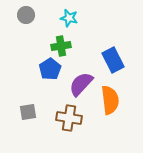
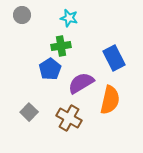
gray circle: moved 4 px left
blue rectangle: moved 1 px right, 2 px up
purple semicircle: moved 1 px up; rotated 16 degrees clockwise
orange semicircle: rotated 20 degrees clockwise
gray square: moved 1 px right; rotated 36 degrees counterclockwise
brown cross: rotated 20 degrees clockwise
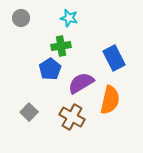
gray circle: moved 1 px left, 3 px down
brown cross: moved 3 px right, 1 px up
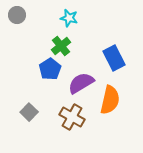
gray circle: moved 4 px left, 3 px up
green cross: rotated 30 degrees counterclockwise
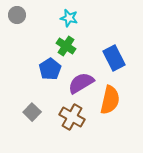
green cross: moved 5 px right; rotated 18 degrees counterclockwise
gray square: moved 3 px right
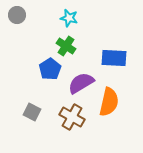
blue rectangle: rotated 60 degrees counterclockwise
orange semicircle: moved 1 px left, 2 px down
gray square: rotated 18 degrees counterclockwise
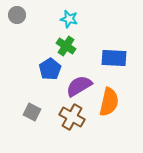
cyan star: moved 1 px down
purple semicircle: moved 2 px left, 3 px down
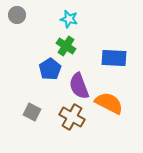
purple semicircle: rotated 80 degrees counterclockwise
orange semicircle: moved 1 px down; rotated 76 degrees counterclockwise
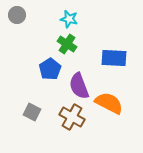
green cross: moved 1 px right, 2 px up
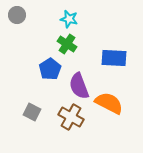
brown cross: moved 1 px left
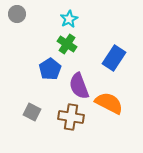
gray circle: moved 1 px up
cyan star: rotated 30 degrees clockwise
blue rectangle: rotated 60 degrees counterclockwise
brown cross: rotated 20 degrees counterclockwise
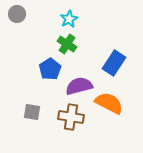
blue rectangle: moved 5 px down
purple semicircle: rotated 96 degrees clockwise
gray square: rotated 18 degrees counterclockwise
